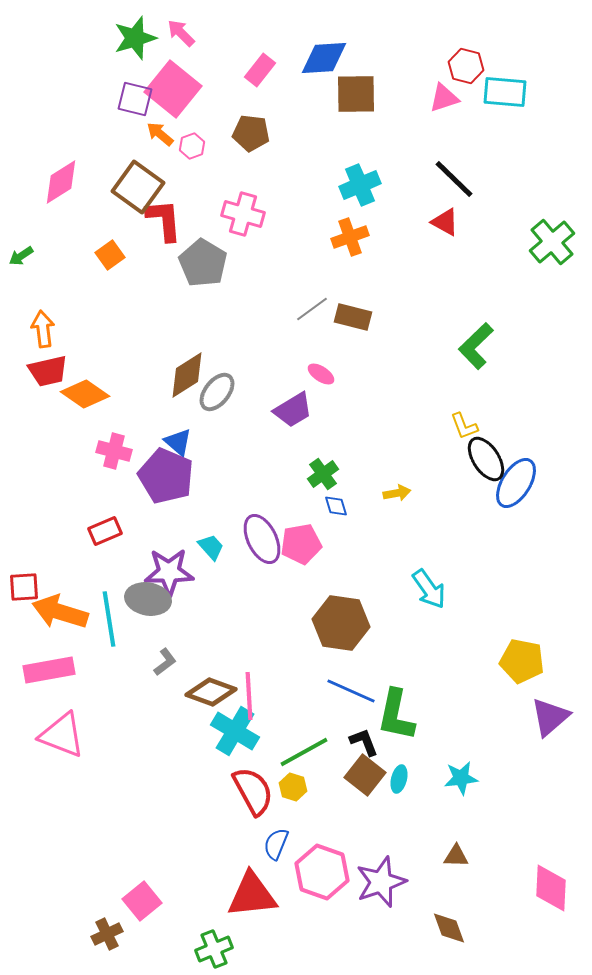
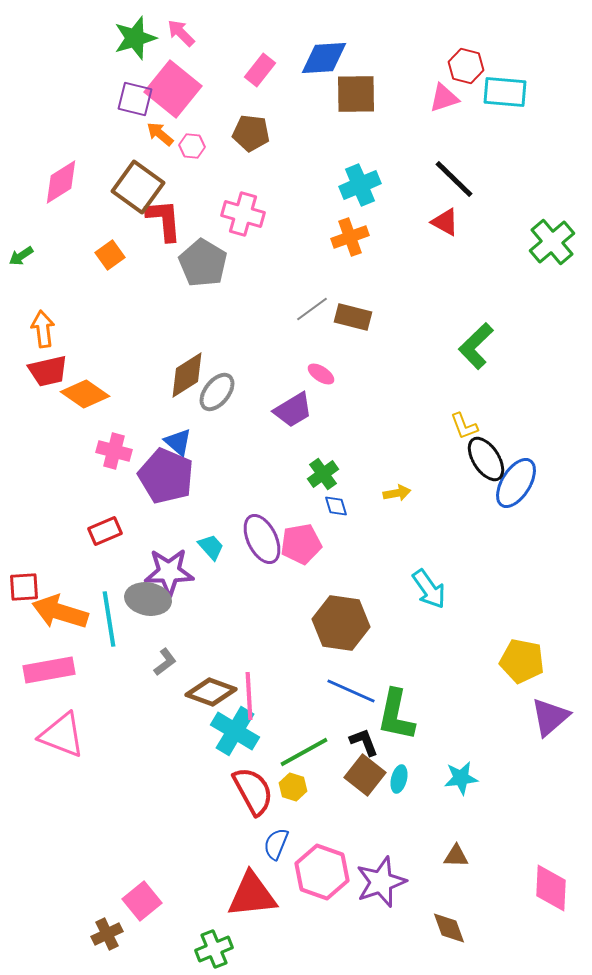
pink hexagon at (192, 146): rotated 25 degrees clockwise
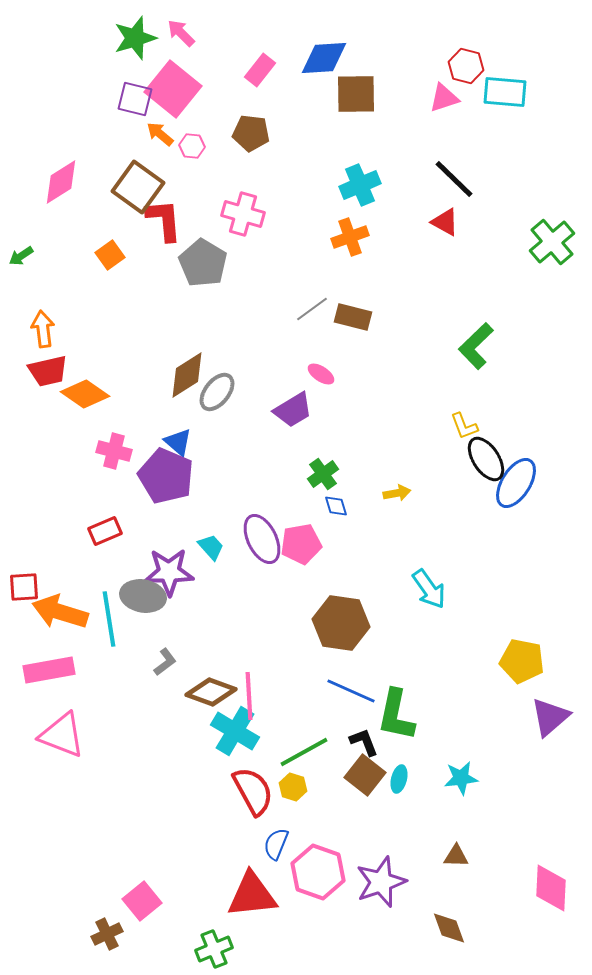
gray ellipse at (148, 599): moved 5 px left, 3 px up
pink hexagon at (322, 872): moved 4 px left
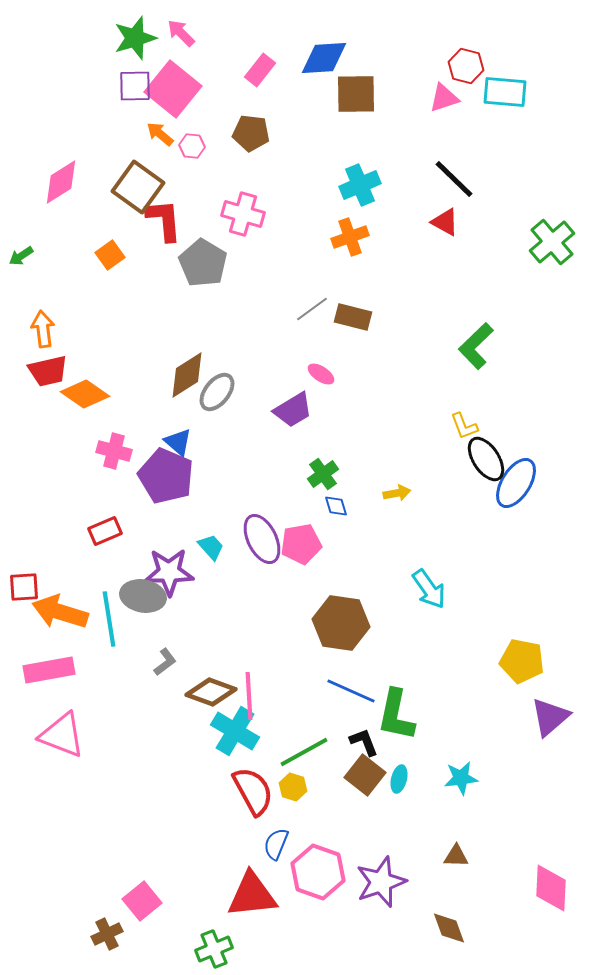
purple square at (135, 99): moved 13 px up; rotated 15 degrees counterclockwise
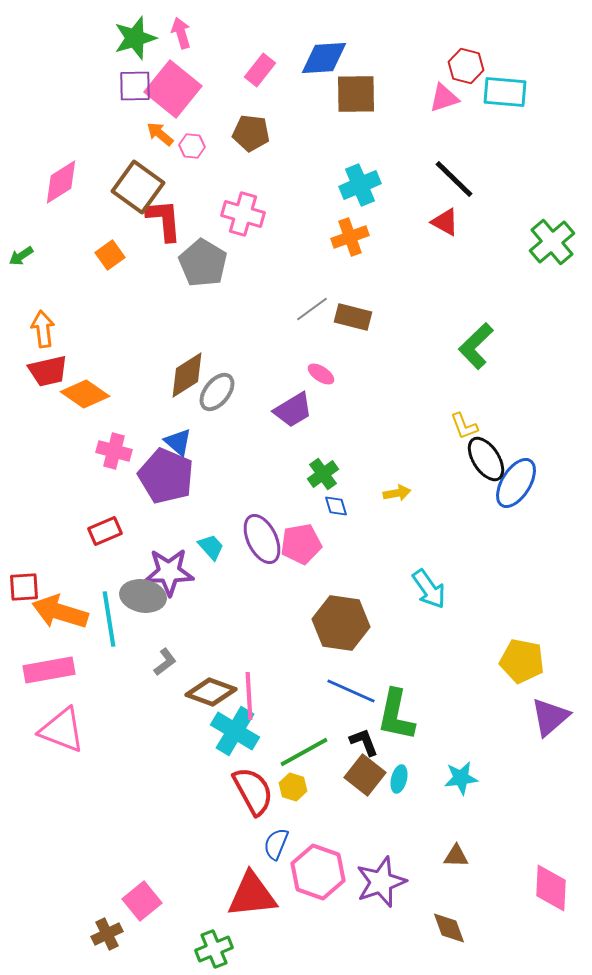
pink arrow at (181, 33): rotated 28 degrees clockwise
pink triangle at (62, 735): moved 5 px up
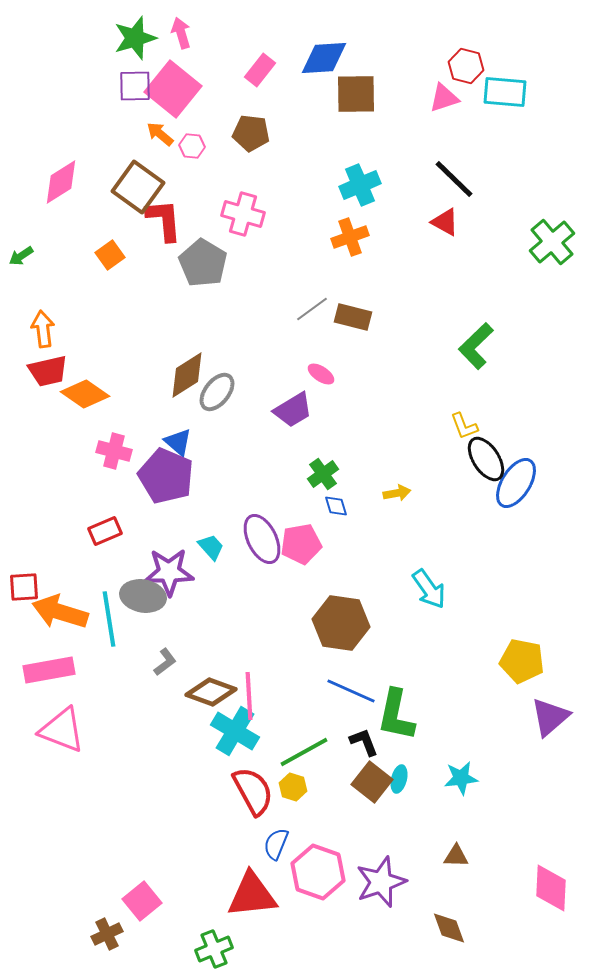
brown square at (365, 775): moved 7 px right, 7 px down
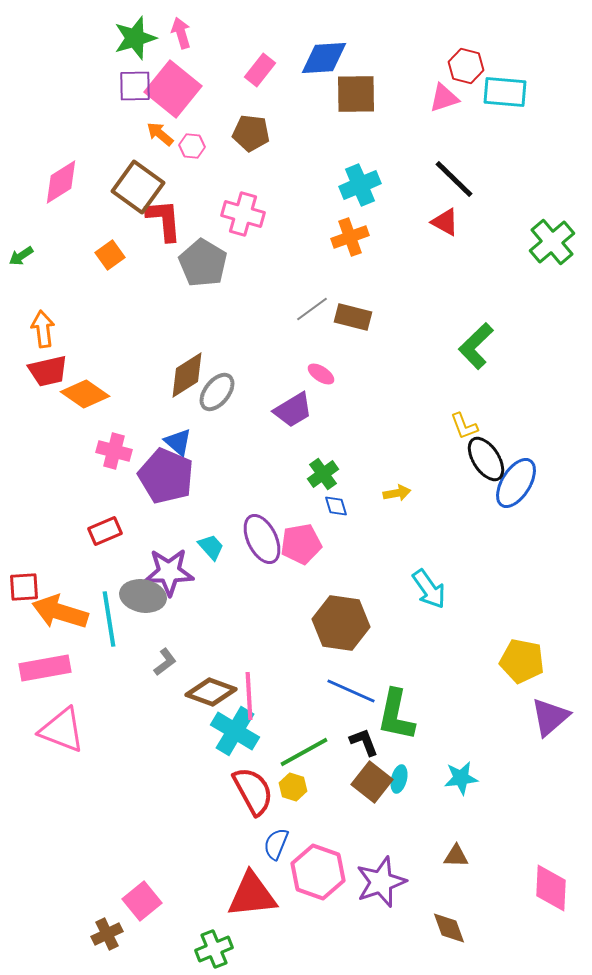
pink rectangle at (49, 670): moved 4 px left, 2 px up
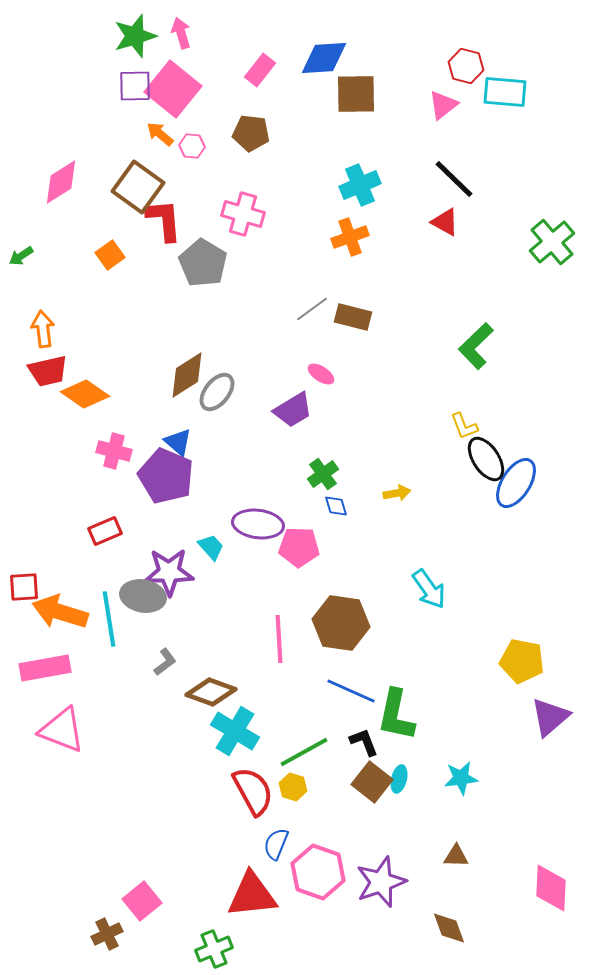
green star at (135, 38): moved 2 px up
pink triangle at (444, 98): moved 1 px left, 7 px down; rotated 20 degrees counterclockwise
purple ellipse at (262, 539): moved 4 px left, 15 px up; rotated 57 degrees counterclockwise
pink pentagon at (301, 544): moved 2 px left, 3 px down; rotated 12 degrees clockwise
pink line at (249, 696): moved 30 px right, 57 px up
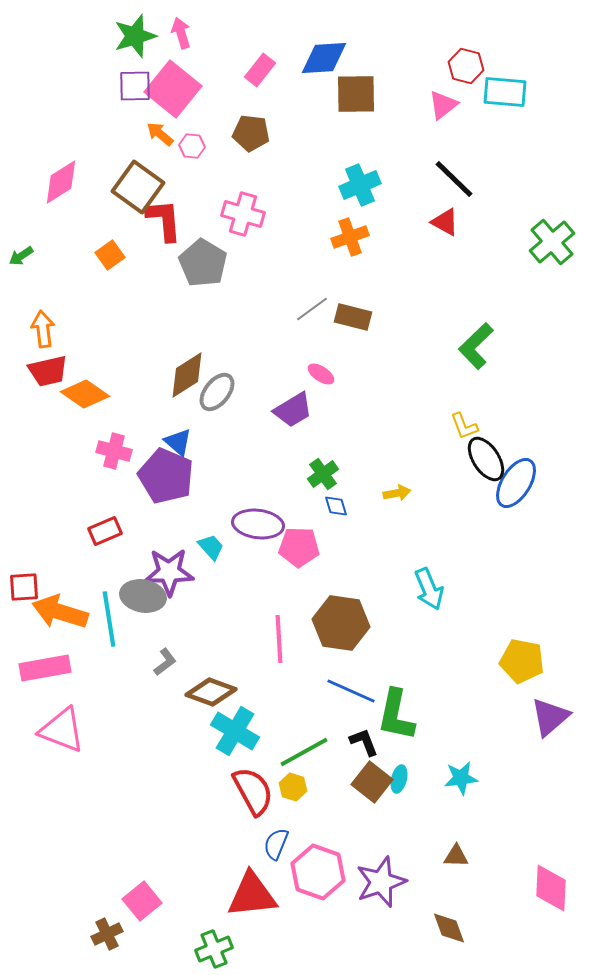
cyan arrow at (429, 589): rotated 12 degrees clockwise
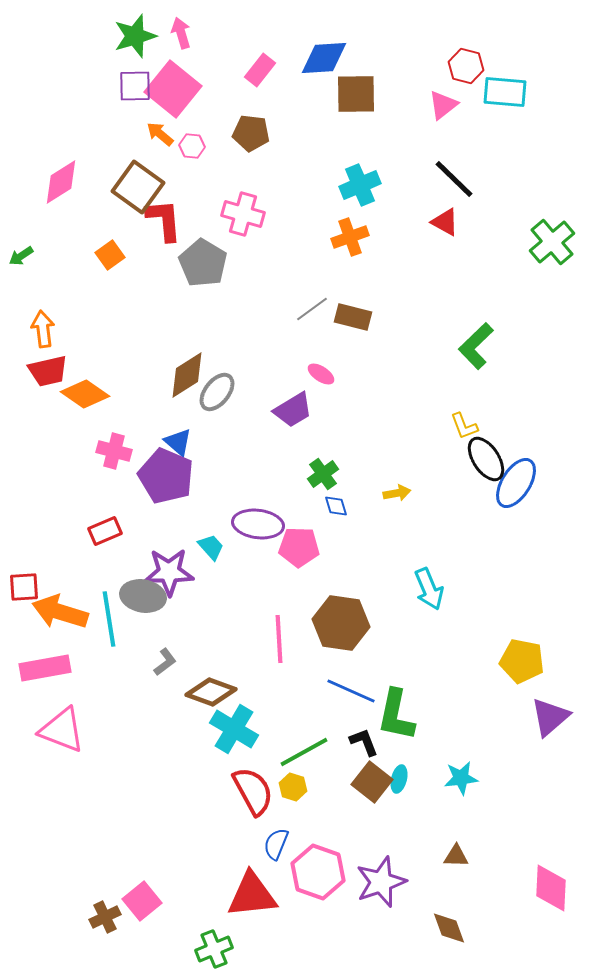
cyan cross at (235, 731): moved 1 px left, 2 px up
brown cross at (107, 934): moved 2 px left, 17 px up
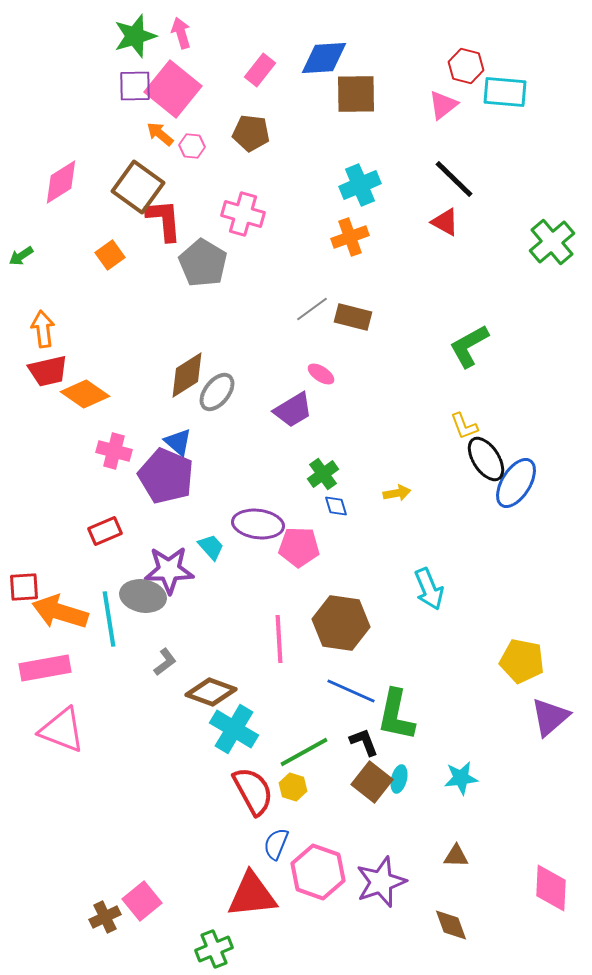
green L-shape at (476, 346): moved 7 px left; rotated 15 degrees clockwise
purple star at (169, 572): moved 2 px up
brown diamond at (449, 928): moved 2 px right, 3 px up
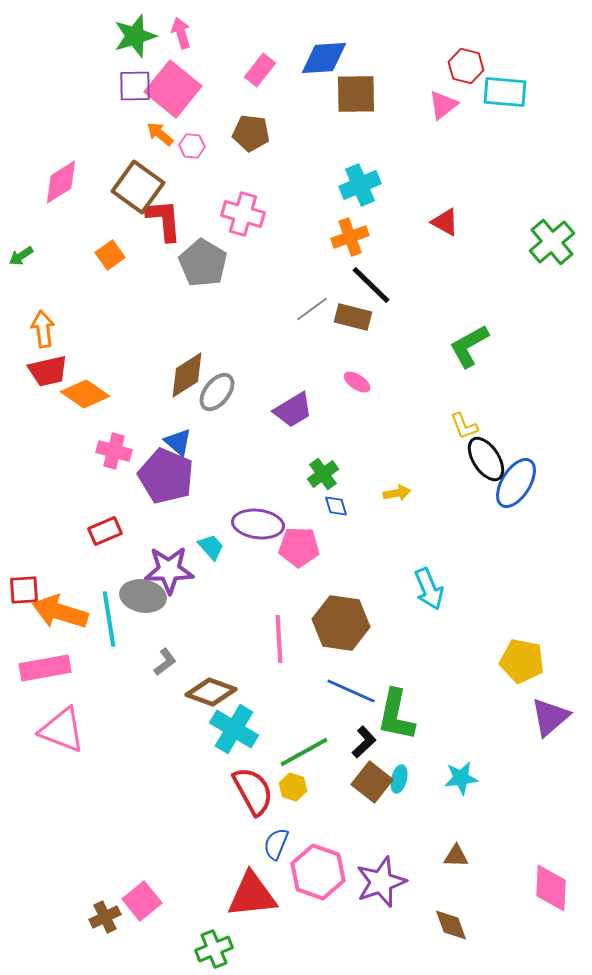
black line at (454, 179): moved 83 px left, 106 px down
pink ellipse at (321, 374): moved 36 px right, 8 px down
red square at (24, 587): moved 3 px down
black L-shape at (364, 742): rotated 68 degrees clockwise
